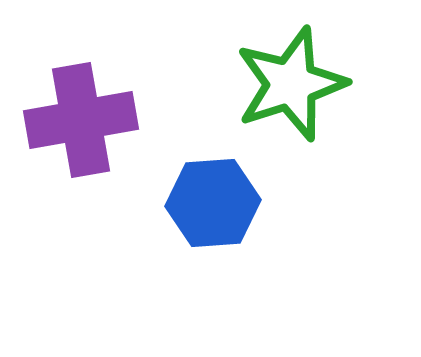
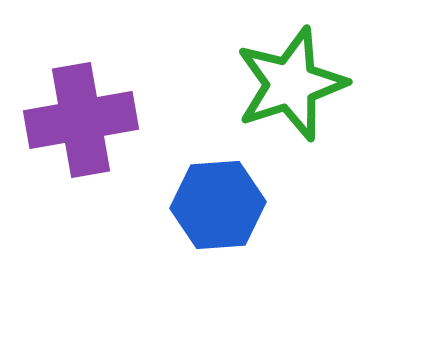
blue hexagon: moved 5 px right, 2 px down
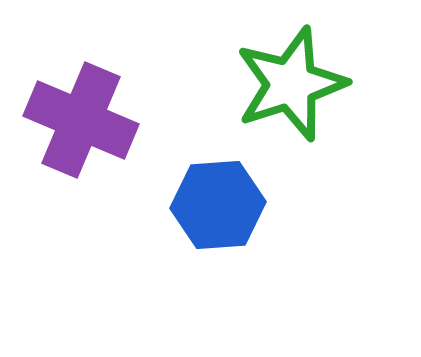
purple cross: rotated 33 degrees clockwise
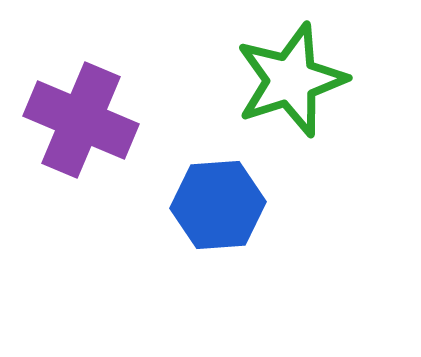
green star: moved 4 px up
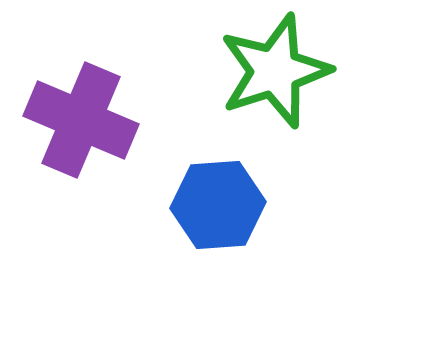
green star: moved 16 px left, 9 px up
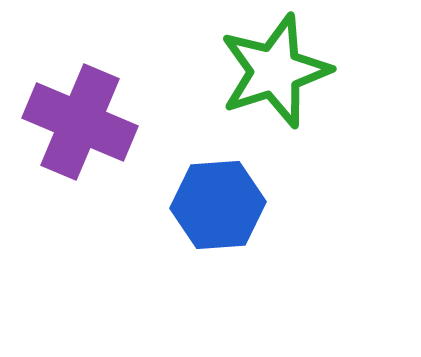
purple cross: moved 1 px left, 2 px down
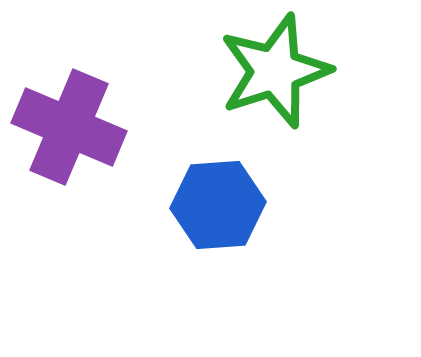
purple cross: moved 11 px left, 5 px down
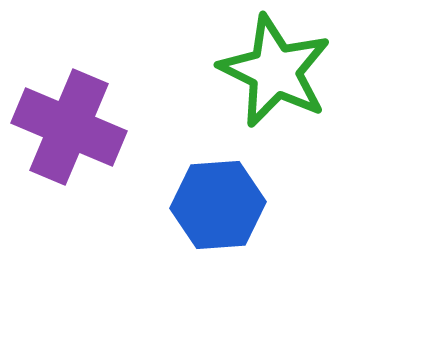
green star: rotated 28 degrees counterclockwise
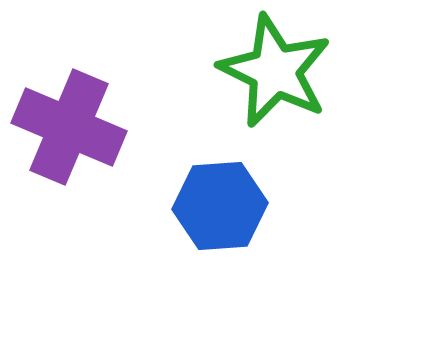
blue hexagon: moved 2 px right, 1 px down
